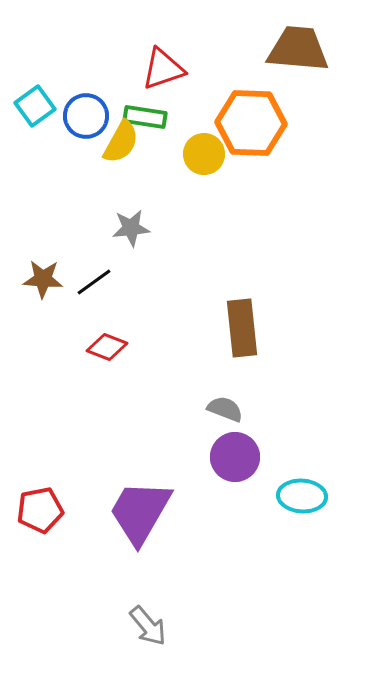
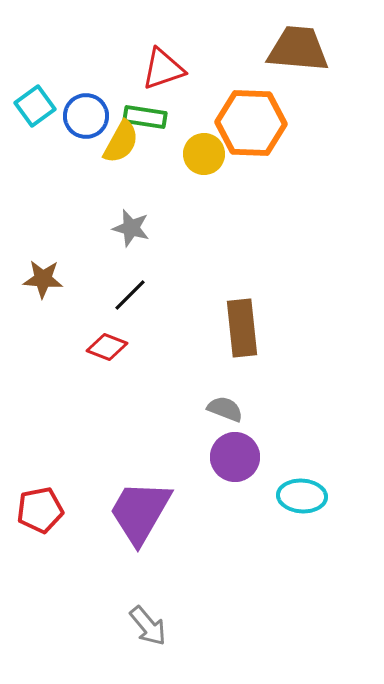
gray star: rotated 21 degrees clockwise
black line: moved 36 px right, 13 px down; rotated 9 degrees counterclockwise
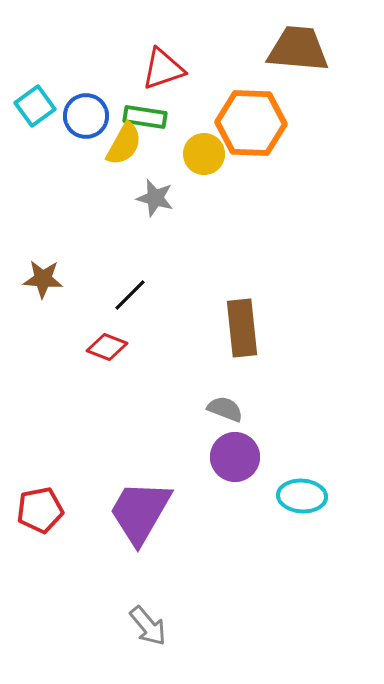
yellow semicircle: moved 3 px right, 2 px down
gray star: moved 24 px right, 30 px up
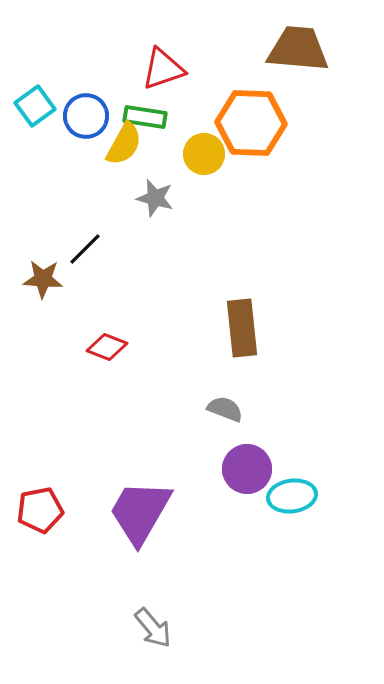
black line: moved 45 px left, 46 px up
purple circle: moved 12 px right, 12 px down
cyan ellipse: moved 10 px left; rotated 12 degrees counterclockwise
gray arrow: moved 5 px right, 2 px down
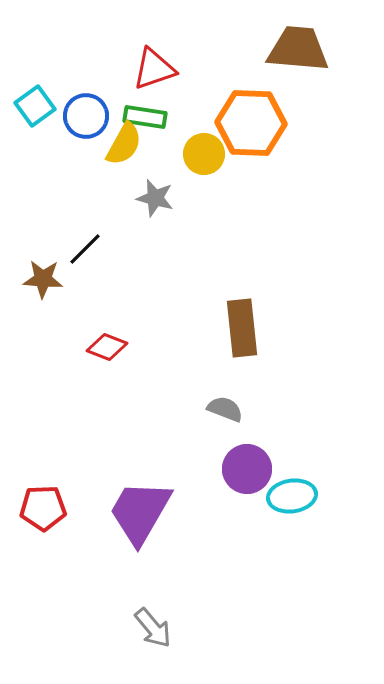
red triangle: moved 9 px left
red pentagon: moved 3 px right, 2 px up; rotated 9 degrees clockwise
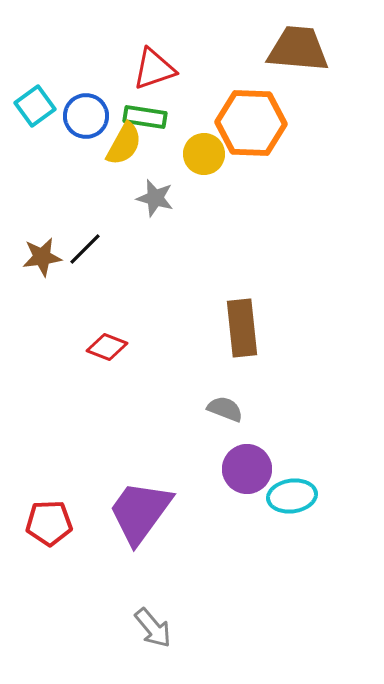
brown star: moved 1 px left, 22 px up; rotated 12 degrees counterclockwise
red pentagon: moved 6 px right, 15 px down
purple trapezoid: rotated 6 degrees clockwise
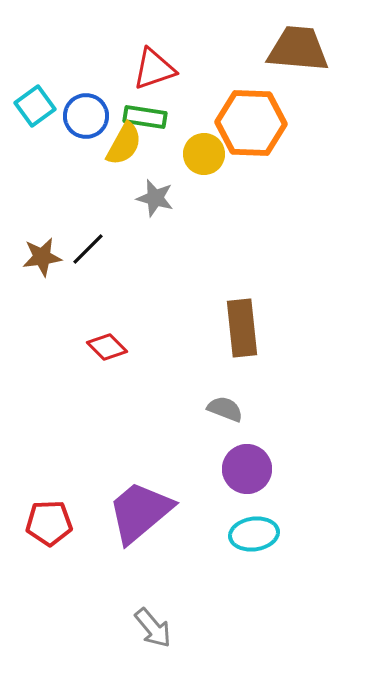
black line: moved 3 px right
red diamond: rotated 24 degrees clockwise
cyan ellipse: moved 38 px left, 38 px down
purple trapezoid: rotated 14 degrees clockwise
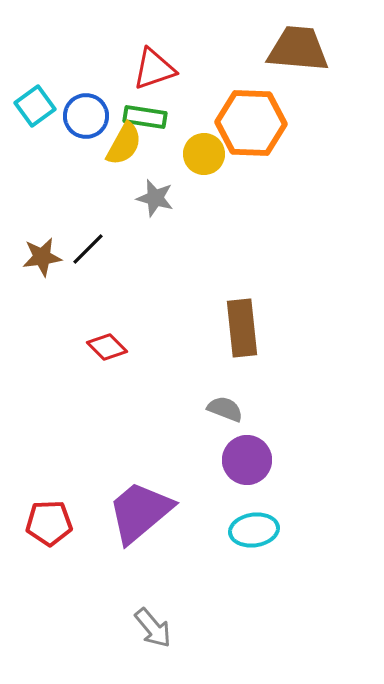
purple circle: moved 9 px up
cyan ellipse: moved 4 px up
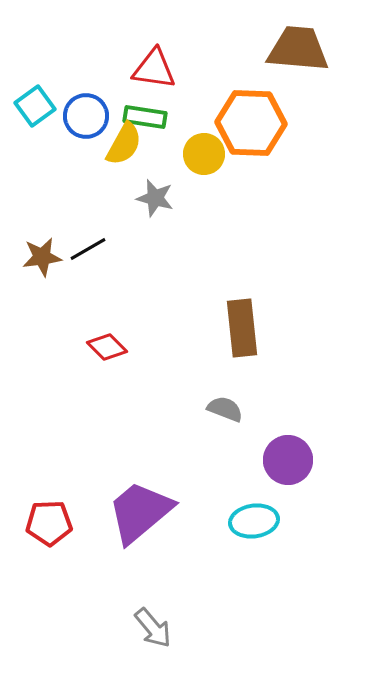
red triangle: rotated 27 degrees clockwise
black line: rotated 15 degrees clockwise
purple circle: moved 41 px right
cyan ellipse: moved 9 px up
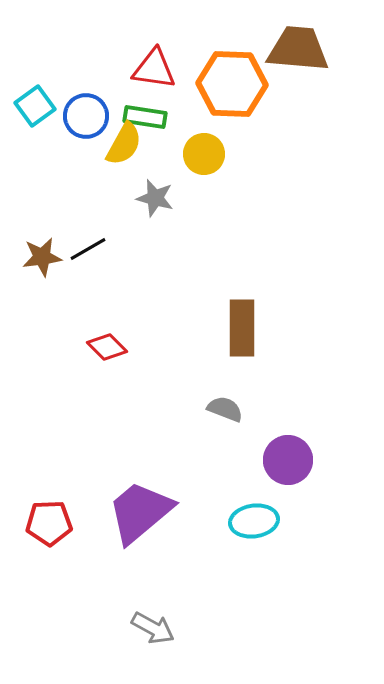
orange hexagon: moved 19 px left, 39 px up
brown rectangle: rotated 6 degrees clockwise
gray arrow: rotated 21 degrees counterclockwise
